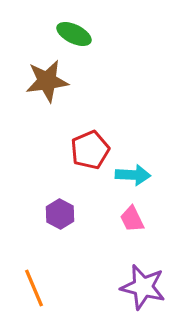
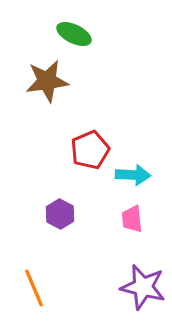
pink trapezoid: rotated 20 degrees clockwise
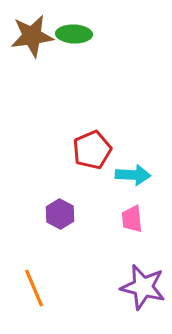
green ellipse: rotated 24 degrees counterclockwise
brown star: moved 15 px left, 45 px up
red pentagon: moved 2 px right
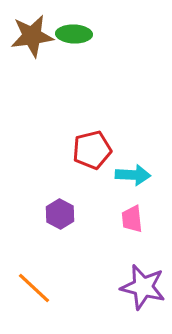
red pentagon: rotated 9 degrees clockwise
orange line: rotated 24 degrees counterclockwise
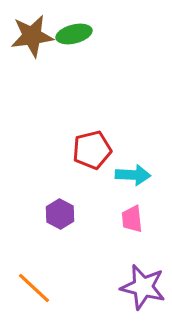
green ellipse: rotated 16 degrees counterclockwise
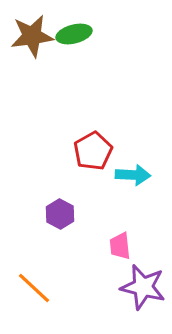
red pentagon: moved 1 px right, 1 px down; rotated 15 degrees counterclockwise
pink trapezoid: moved 12 px left, 27 px down
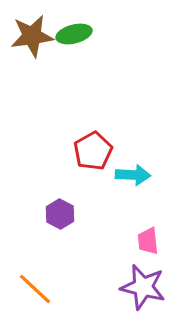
pink trapezoid: moved 28 px right, 5 px up
orange line: moved 1 px right, 1 px down
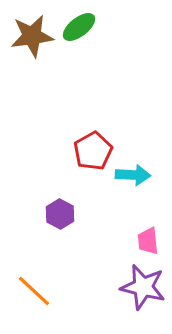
green ellipse: moved 5 px right, 7 px up; rotated 24 degrees counterclockwise
orange line: moved 1 px left, 2 px down
